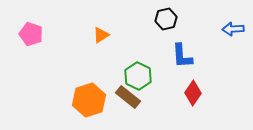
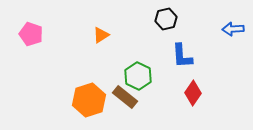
brown rectangle: moved 3 px left
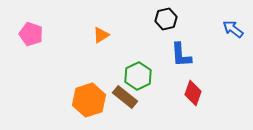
blue arrow: rotated 40 degrees clockwise
blue L-shape: moved 1 px left, 1 px up
green hexagon: rotated 8 degrees clockwise
red diamond: rotated 15 degrees counterclockwise
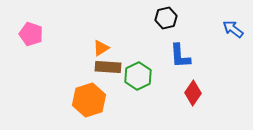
black hexagon: moved 1 px up
orange triangle: moved 13 px down
blue L-shape: moved 1 px left, 1 px down
red diamond: rotated 15 degrees clockwise
brown rectangle: moved 17 px left, 30 px up; rotated 35 degrees counterclockwise
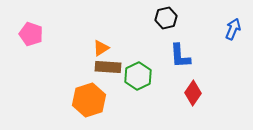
blue arrow: rotated 75 degrees clockwise
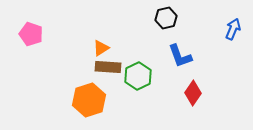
blue L-shape: rotated 16 degrees counterclockwise
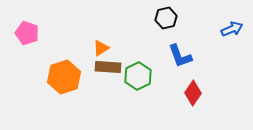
blue arrow: moved 1 px left; rotated 45 degrees clockwise
pink pentagon: moved 4 px left, 1 px up
orange hexagon: moved 25 px left, 23 px up
